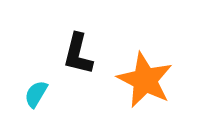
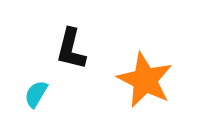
black L-shape: moved 7 px left, 5 px up
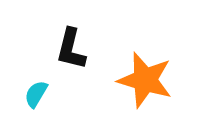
orange star: rotated 10 degrees counterclockwise
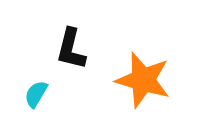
orange star: moved 2 px left
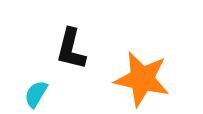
orange star: moved 1 px left, 1 px up; rotated 4 degrees counterclockwise
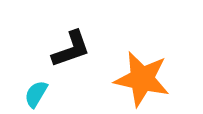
black L-shape: rotated 123 degrees counterclockwise
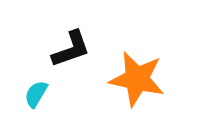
orange star: moved 5 px left
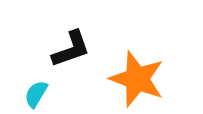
orange star: rotated 8 degrees clockwise
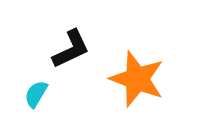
black L-shape: rotated 6 degrees counterclockwise
